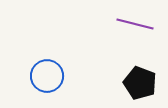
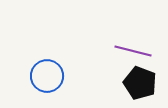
purple line: moved 2 px left, 27 px down
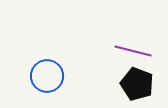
black pentagon: moved 3 px left, 1 px down
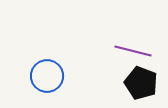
black pentagon: moved 4 px right, 1 px up
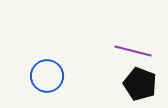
black pentagon: moved 1 px left, 1 px down
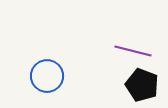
black pentagon: moved 2 px right, 1 px down
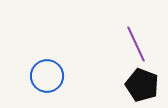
purple line: moved 3 px right, 7 px up; rotated 51 degrees clockwise
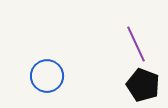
black pentagon: moved 1 px right
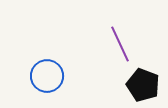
purple line: moved 16 px left
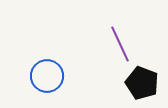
black pentagon: moved 1 px left, 2 px up
